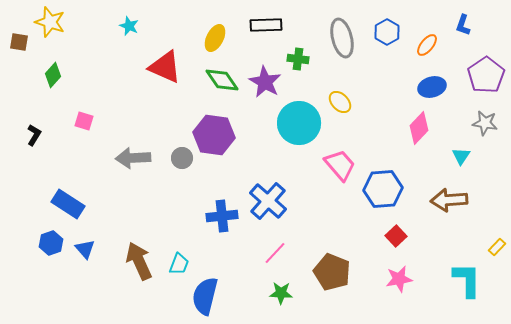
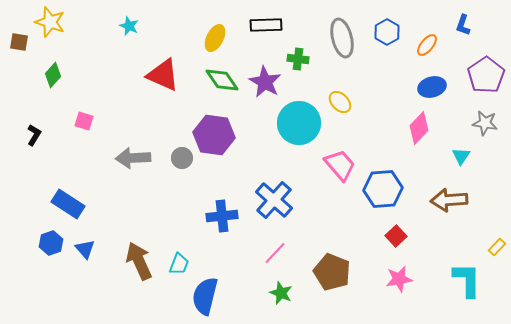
red triangle at (165, 67): moved 2 px left, 8 px down
blue cross at (268, 201): moved 6 px right, 1 px up
green star at (281, 293): rotated 20 degrees clockwise
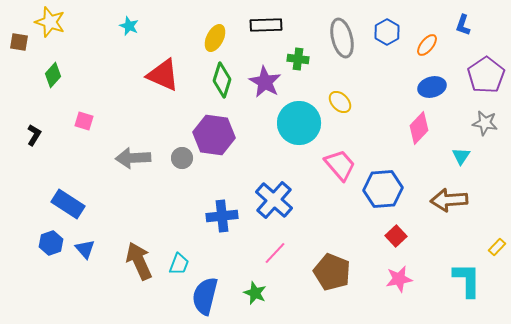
green diamond at (222, 80): rotated 52 degrees clockwise
green star at (281, 293): moved 26 px left
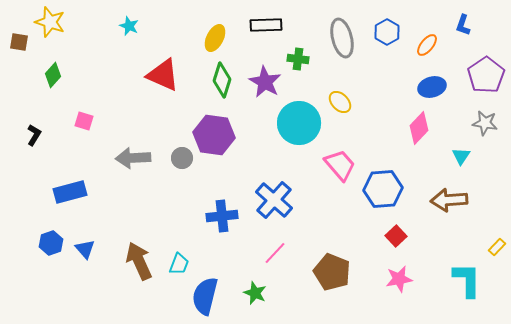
blue rectangle at (68, 204): moved 2 px right, 12 px up; rotated 48 degrees counterclockwise
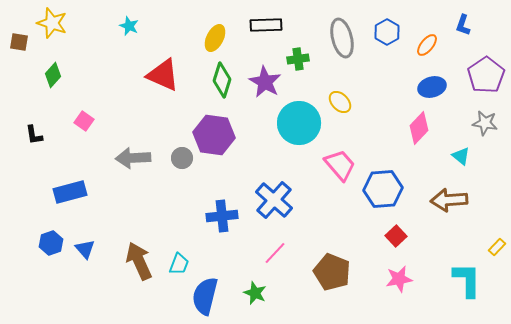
yellow star at (50, 22): moved 2 px right, 1 px down
green cross at (298, 59): rotated 15 degrees counterclockwise
pink square at (84, 121): rotated 18 degrees clockwise
black L-shape at (34, 135): rotated 140 degrees clockwise
cyan triangle at (461, 156): rotated 24 degrees counterclockwise
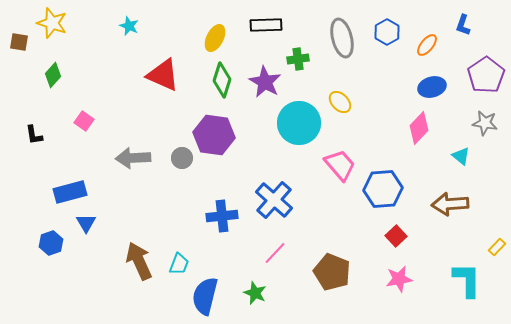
brown arrow at (449, 200): moved 1 px right, 4 px down
blue triangle at (85, 249): moved 1 px right, 26 px up; rotated 10 degrees clockwise
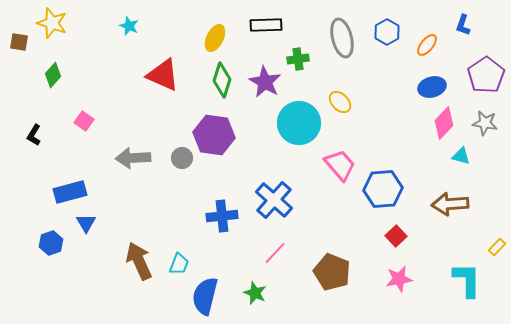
pink diamond at (419, 128): moved 25 px right, 5 px up
black L-shape at (34, 135): rotated 40 degrees clockwise
cyan triangle at (461, 156): rotated 24 degrees counterclockwise
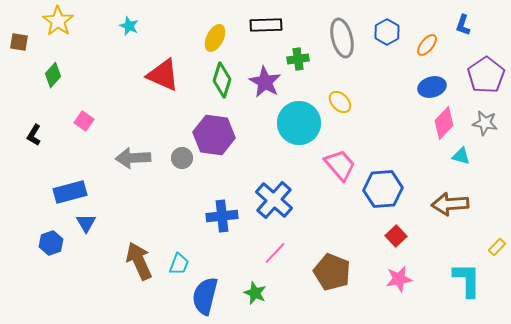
yellow star at (52, 23): moved 6 px right, 2 px up; rotated 16 degrees clockwise
